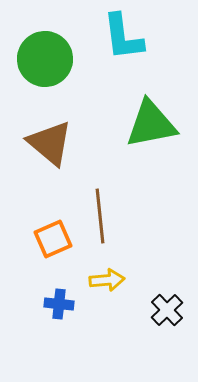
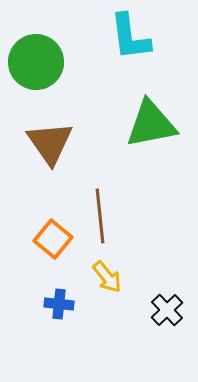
cyan L-shape: moved 7 px right
green circle: moved 9 px left, 3 px down
brown triangle: rotated 15 degrees clockwise
orange square: rotated 27 degrees counterclockwise
yellow arrow: moved 3 px up; rotated 56 degrees clockwise
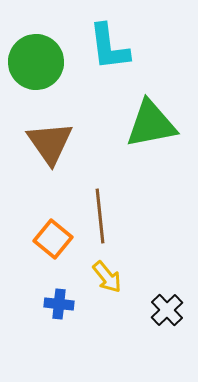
cyan L-shape: moved 21 px left, 10 px down
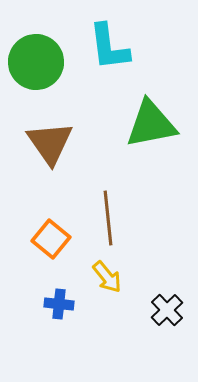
brown line: moved 8 px right, 2 px down
orange square: moved 2 px left
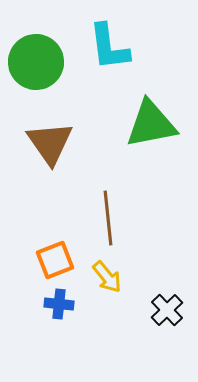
orange square: moved 4 px right, 21 px down; rotated 30 degrees clockwise
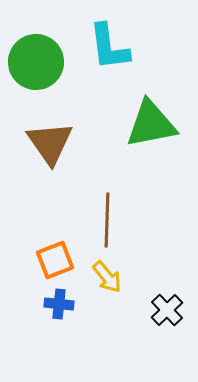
brown line: moved 1 px left, 2 px down; rotated 8 degrees clockwise
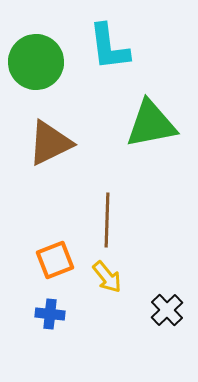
brown triangle: rotated 39 degrees clockwise
blue cross: moved 9 px left, 10 px down
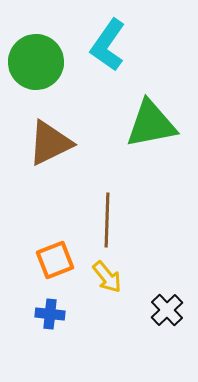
cyan L-shape: moved 1 px left, 2 px up; rotated 42 degrees clockwise
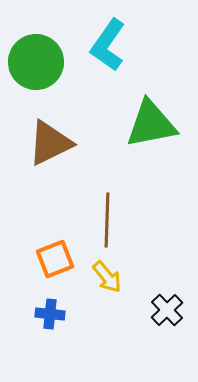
orange square: moved 1 px up
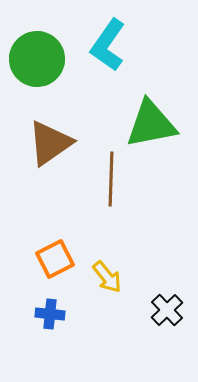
green circle: moved 1 px right, 3 px up
brown triangle: rotated 9 degrees counterclockwise
brown line: moved 4 px right, 41 px up
orange square: rotated 6 degrees counterclockwise
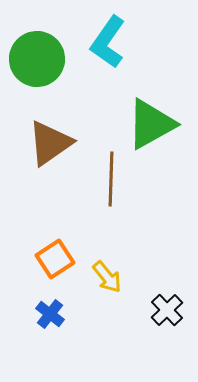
cyan L-shape: moved 3 px up
green triangle: rotated 18 degrees counterclockwise
orange square: rotated 6 degrees counterclockwise
blue cross: rotated 32 degrees clockwise
